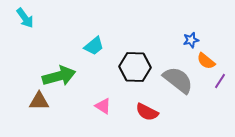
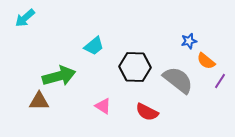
cyan arrow: rotated 85 degrees clockwise
blue star: moved 2 px left, 1 px down
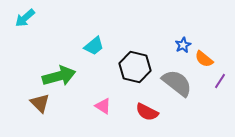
blue star: moved 6 px left, 4 px down; rotated 14 degrees counterclockwise
orange semicircle: moved 2 px left, 2 px up
black hexagon: rotated 12 degrees clockwise
gray semicircle: moved 1 px left, 3 px down
brown triangle: moved 1 px right, 2 px down; rotated 45 degrees clockwise
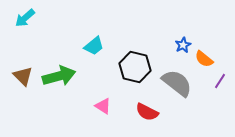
brown triangle: moved 17 px left, 27 px up
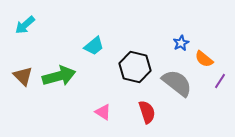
cyan arrow: moved 7 px down
blue star: moved 2 px left, 2 px up
pink triangle: moved 6 px down
red semicircle: rotated 135 degrees counterclockwise
